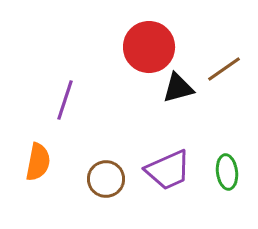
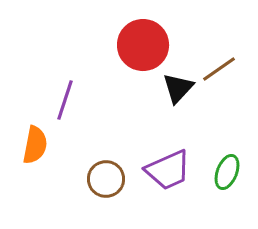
red circle: moved 6 px left, 2 px up
brown line: moved 5 px left
black triangle: rotated 32 degrees counterclockwise
orange semicircle: moved 3 px left, 17 px up
green ellipse: rotated 28 degrees clockwise
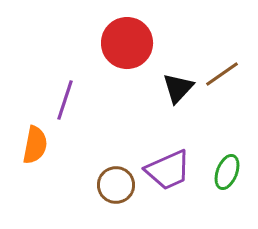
red circle: moved 16 px left, 2 px up
brown line: moved 3 px right, 5 px down
brown circle: moved 10 px right, 6 px down
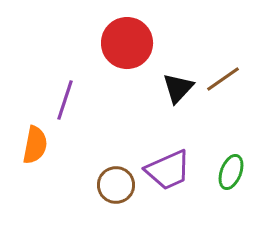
brown line: moved 1 px right, 5 px down
green ellipse: moved 4 px right
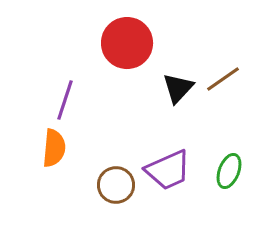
orange semicircle: moved 19 px right, 3 px down; rotated 6 degrees counterclockwise
green ellipse: moved 2 px left, 1 px up
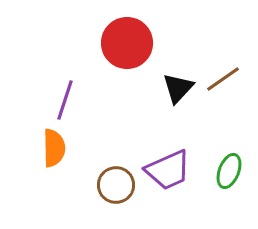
orange semicircle: rotated 6 degrees counterclockwise
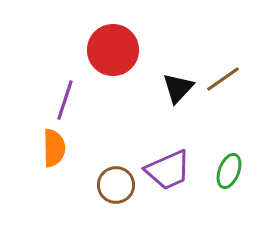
red circle: moved 14 px left, 7 px down
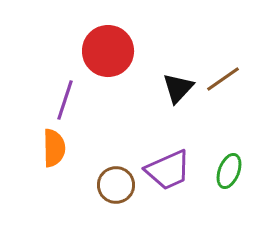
red circle: moved 5 px left, 1 px down
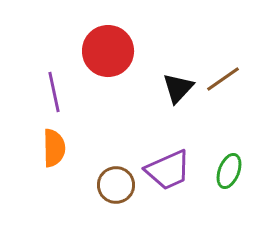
purple line: moved 11 px left, 8 px up; rotated 30 degrees counterclockwise
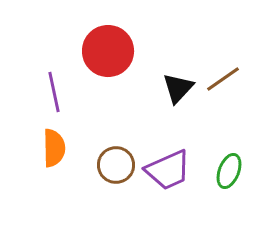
brown circle: moved 20 px up
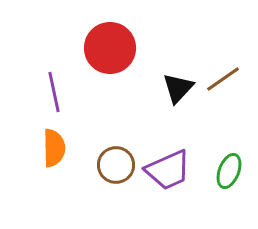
red circle: moved 2 px right, 3 px up
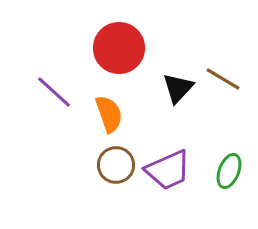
red circle: moved 9 px right
brown line: rotated 66 degrees clockwise
purple line: rotated 36 degrees counterclockwise
orange semicircle: moved 55 px right, 34 px up; rotated 18 degrees counterclockwise
